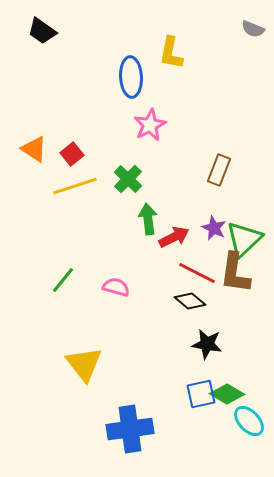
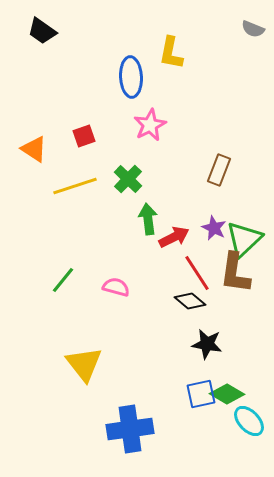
red square: moved 12 px right, 18 px up; rotated 20 degrees clockwise
red line: rotated 30 degrees clockwise
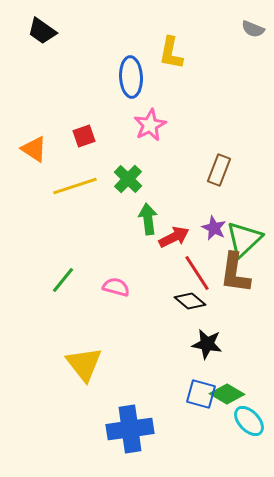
blue square: rotated 28 degrees clockwise
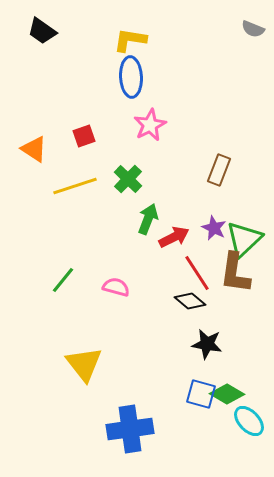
yellow L-shape: moved 41 px left, 13 px up; rotated 88 degrees clockwise
green arrow: rotated 28 degrees clockwise
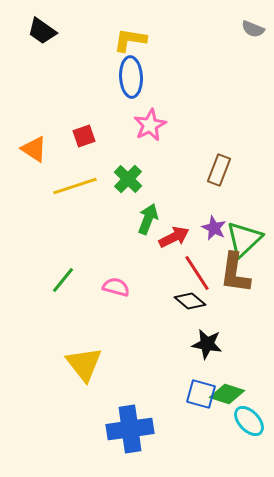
green diamond: rotated 12 degrees counterclockwise
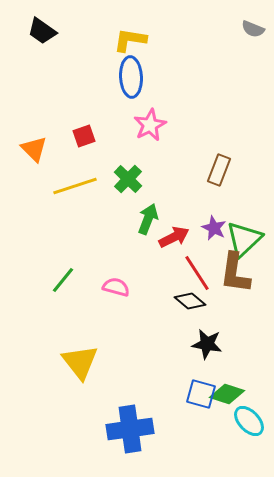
orange triangle: rotated 12 degrees clockwise
yellow triangle: moved 4 px left, 2 px up
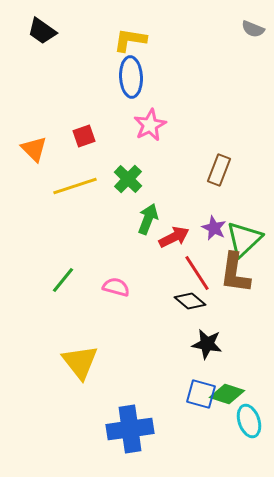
cyan ellipse: rotated 24 degrees clockwise
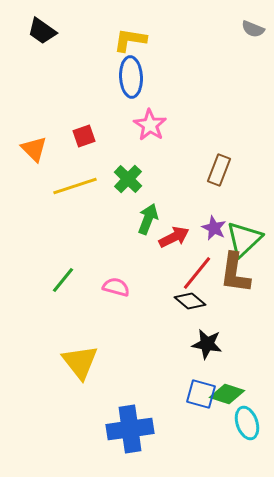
pink star: rotated 12 degrees counterclockwise
red line: rotated 72 degrees clockwise
cyan ellipse: moved 2 px left, 2 px down
